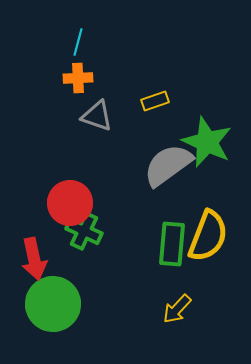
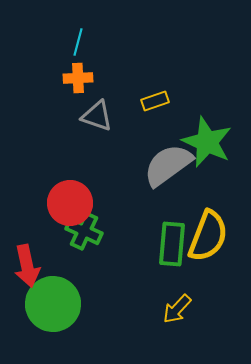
red arrow: moved 7 px left, 7 px down
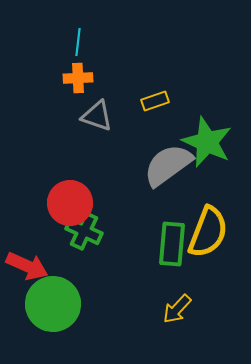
cyan line: rotated 8 degrees counterclockwise
yellow semicircle: moved 4 px up
red arrow: rotated 54 degrees counterclockwise
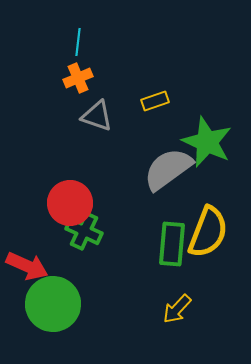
orange cross: rotated 20 degrees counterclockwise
gray semicircle: moved 4 px down
